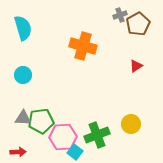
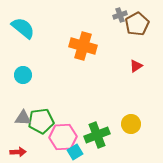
brown pentagon: moved 1 px left
cyan semicircle: rotated 35 degrees counterclockwise
cyan square: rotated 21 degrees clockwise
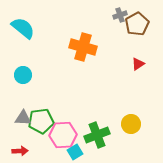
orange cross: moved 1 px down
red triangle: moved 2 px right, 2 px up
pink hexagon: moved 2 px up
red arrow: moved 2 px right, 1 px up
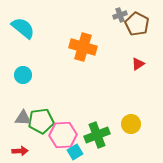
brown pentagon: rotated 15 degrees counterclockwise
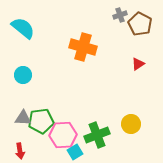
brown pentagon: moved 3 px right
red arrow: rotated 84 degrees clockwise
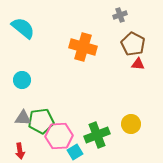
brown pentagon: moved 7 px left, 20 px down
red triangle: rotated 40 degrees clockwise
cyan circle: moved 1 px left, 5 px down
pink hexagon: moved 4 px left, 1 px down
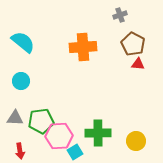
cyan semicircle: moved 14 px down
orange cross: rotated 20 degrees counterclockwise
cyan circle: moved 1 px left, 1 px down
gray triangle: moved 8 px left
yellow circle: moved 5 px right, 17 px down
green cross: moved 1 px right, 2 px up; rotated 20 degrees clockwise
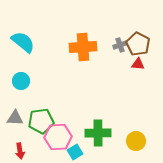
gray cross: moved 30 px down
brown pentagon: moved 5 px right
pink hexagon: moved 1 px left, 1 px down
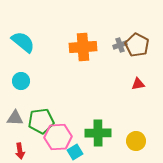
brown pentagon: moved 1 px left, 1 px down
red triangle: moved 20 px down; rotated 16 degrees counterclockwise
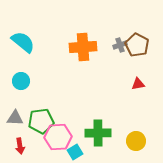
red arrow: moved 5 px up
